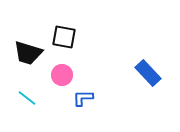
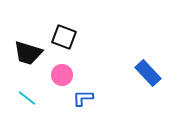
black square: rotated 10 degrees clockwise
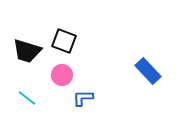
black square: moved 4 px down
black trapezoid: moved 1 px left, 2 px up
blue rectangle: moved 2 px up
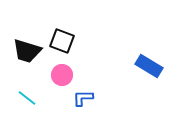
black square: moved 2 px left
blue rectangle: moved 1 px right, 5 px up; rotated 16 degrees counterclockwise
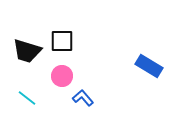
black square: rotated 20 degrees counterclockwise
pink circle: moved 1 px down
blue L-shape: rotated 50 degrees clockwise
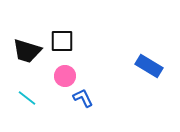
pink circle: moved 3 px right
blue L-shape: rotated 15 degrees clockwise
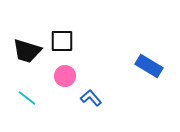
blue L-shape: moved 8 px right; rotated 15 degrees counterclockwise
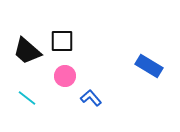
black trapezoid: rotated 24 degrees clockwise
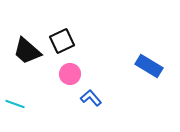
black square: rotated 25 degrees counterclockwise
pink circle: moved 5 px right, 2 px up
cyan line: moved 12 px left, 6 px down; rotated 18 degrees counterclockwise
